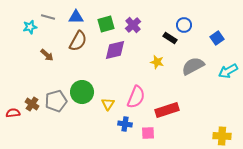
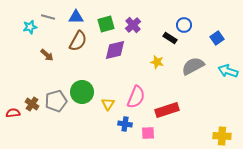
cyan arrow: rotated 48 degrees clockwise
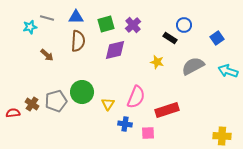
gray line: moved 1 px left, 1 px down
brown semicircle: rotated 25 degrees counterclockwise
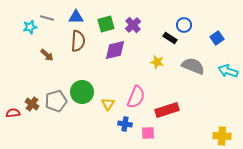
gray semicircle: rotated 50 degrees clockwise
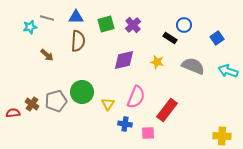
purple diamond: moved 9 px right, 10 px down
red rectangle: rotated 35 degrees counterclockwise
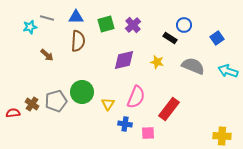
red rectangle: moved 2 px right, 1 px up
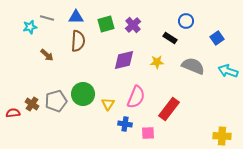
blue circle: moved 2 px right, 4 px up
yellow star: rotated 16 degrees counterclockwise
green circle: moved 1 px right, 2 px down
